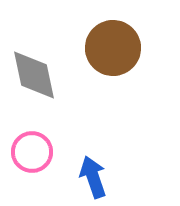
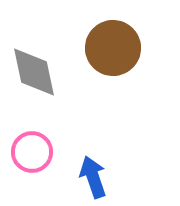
gray diamond: moved 3 px up
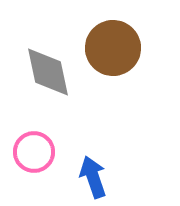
gray diamond: moved 14 px right
pink circle: moved 2 px right
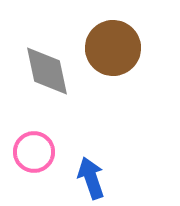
gray diamond: moved 1 px left, 1 px up
blue arrow: moved 2 px left, 1 px down
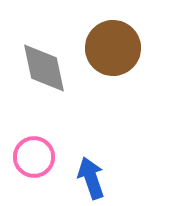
gray diamond: moved 3 px left, 3 px up
pink circle: moved 5 px down
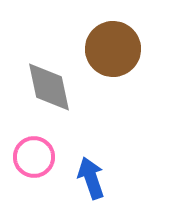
brown circle: moved 1 px down
gray diamond: moved 5 px right, 19 px down
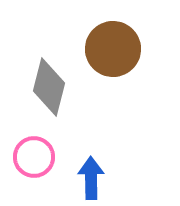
gray diamond: rotated 26 degrees clockwise
blue arrow: rotated 18 degrees clockwise
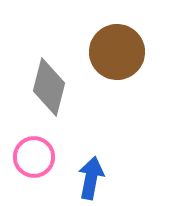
brown circle: moved 4 px right, 3 px down
blue arrow: rotated 12 degrees clockwise
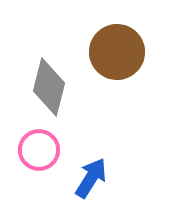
pink circle: moved 5 px right, 7 px up
blue arrow: rotated 21 degrees clockwise
